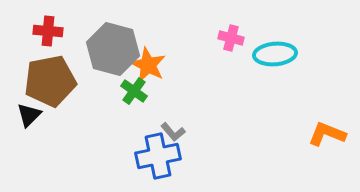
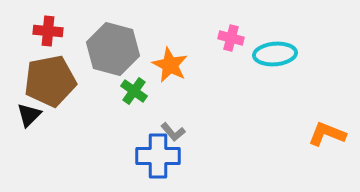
orange star: moved 22 px right
blue cross: rotated 12 degrees clockwise
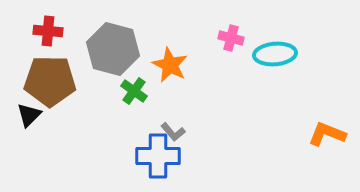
brown pentagon: rotated 12 degrees clockwise
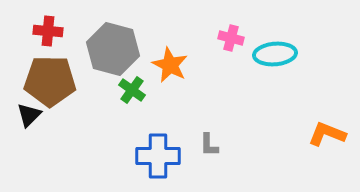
green cross: moved 2 px left, 1 px up
gray L-shape: moved 36 px right, 13 px down; rotated 40 degrees clockwise
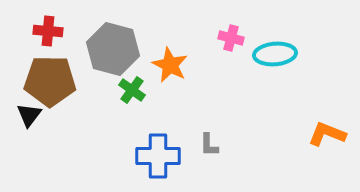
black triangle: rotated 8 degrees counterclockwise
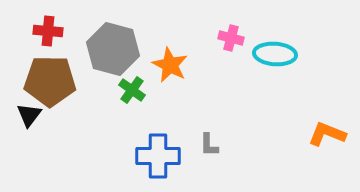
cyan ellipse: rotated 9 degrees clockwise
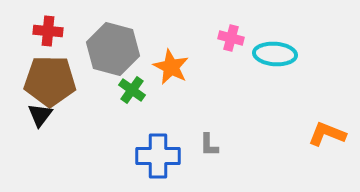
orange star: moved 1 px right, 2 px down
black triangle: moved 11 px right
